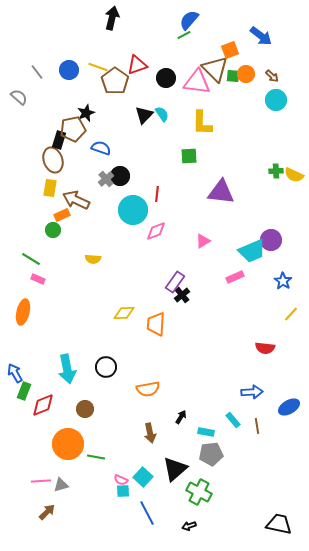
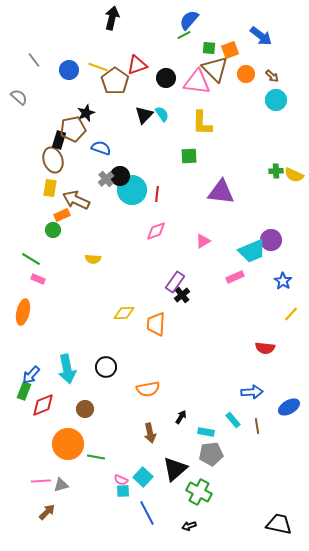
gray line at (37, 72): moved 3 px left, 12 px up
green square at (233, 76): moved 24 px left, 28 px up
cyan circle at (133, 210): moved 1 px left, 20 px up
blue arrow at (15, 373): moved 16 px right, 2 px down; rotated 108 degrees counterclockwise
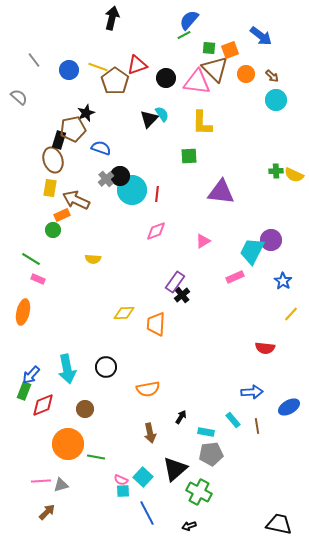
black triangle at (144, 115): moved 5 px right, 4 px down
cyan trapezoid at (252, 251): rotated 140 degrees clockwise
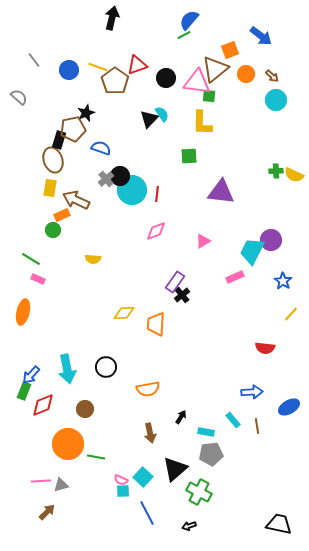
green square at (209, 48): moved 48 px down
brown triangle at (215, 69): rotated 36 degrees clockwise
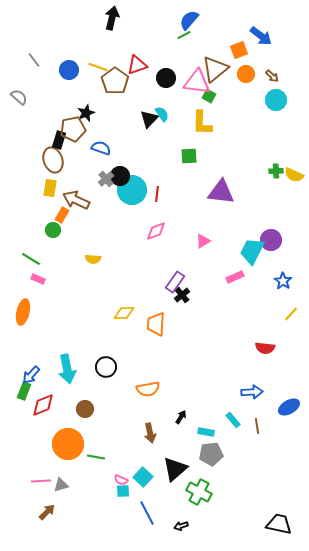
orange square at (230, 50): moved 9 px right
green square at (209, 96): rotated 24 degrees clockwise
orange rectangle at (62, 215): rotated 35 degrees counterclockwise
black arrow at (189, 526): moved 8 px left
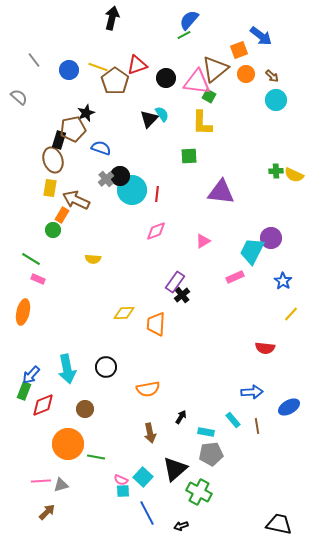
purple circle at (271, 240): moved 2 px up
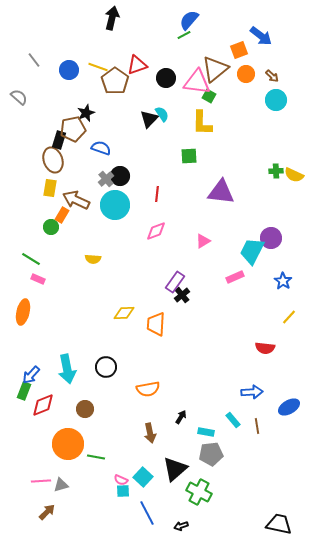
cyan circle at (132, 190): moved 17 px left, 15 px down
green circle at (53, 230): moved 2 px left, 3 px up
yellow line at (291, 314): moved 2 px left, 3 px down
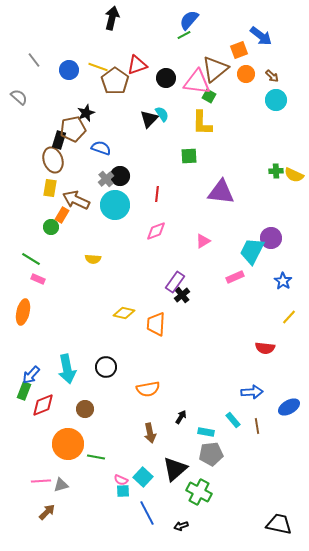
yellow diamond at (124, 313): rotated 15 degrees clockwise
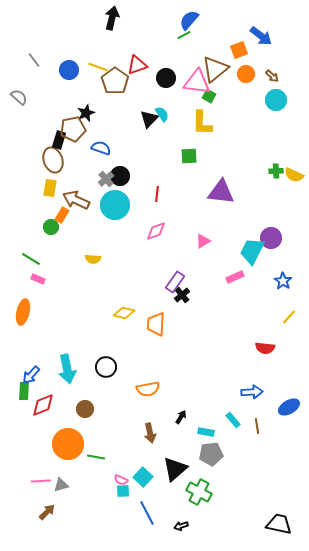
green rectangle at (24, 391): rotated 18 degrees counterclockwise
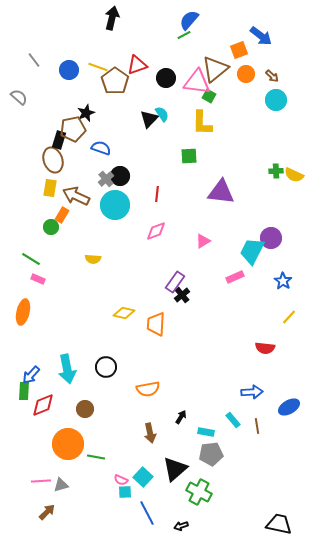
brown arrow at (76, 200): moved 4 px up
cyan square at (123, 491): moved 2 px right, 1 px down
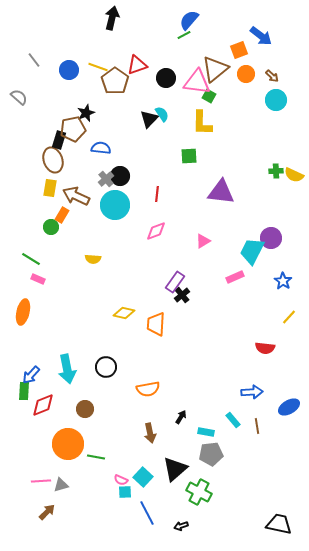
blue semicircle at (101, 148): rotated 12 degrees counterclockwise
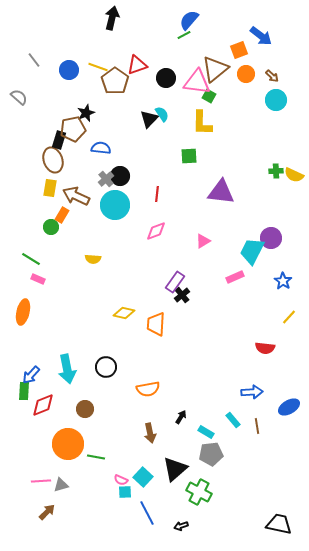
cyan rectangle at (206, 432): rotated 21 degrees clockwise
